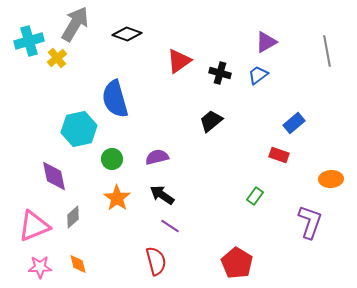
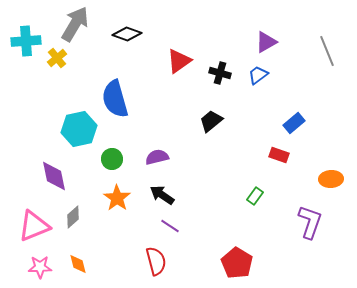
cyan cross: moved 3 px left; rotated 12 degrees clockwise
gray line: rotated 12 degrees counterclockwise
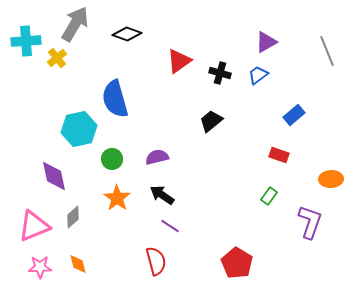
blue rectangle: moved 8 px up
green rectangle: moved 14 px right
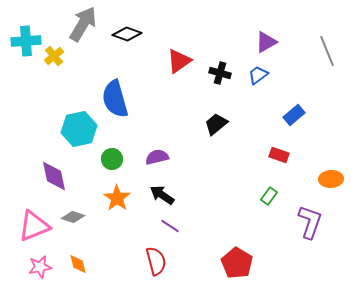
gray arrow: moved 8 px right
yellow cross: moved 3 px left, 2 px up
black trapezoid: moved 5 px right, 3 px down
gray diamond: rotated 60 degrees clockwise
pink star: rotated 10 degrees counterclockwise
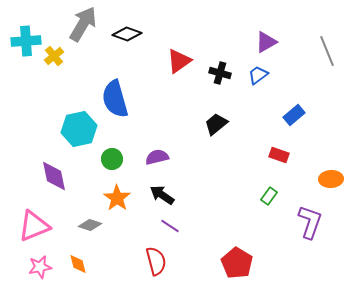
gray diamond: moved 17 px right, 8 px down
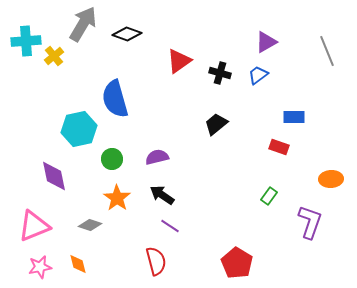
blue rectangle: moved 2 px down; rotated 40 degrees clockwise
red rectangle: moved 8 px up
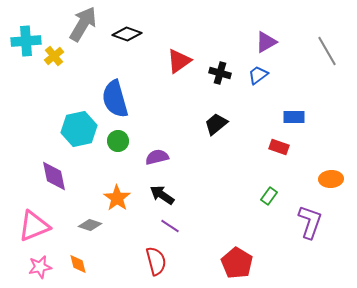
gray line: rotated 8 degrees counterclockwise
green circle: moved 6 px right, 18 px up
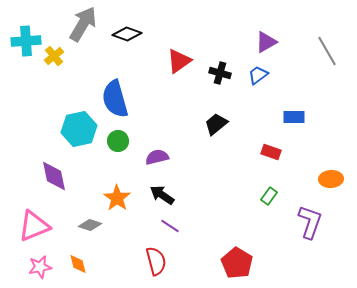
red rectangle: moved 8 px left, 5 px down
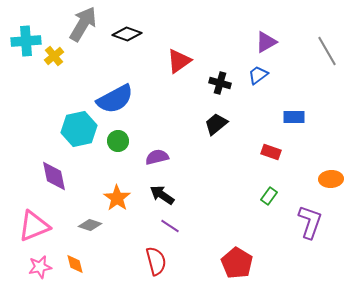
black cross: moved 10 px down
blue semicircle: rotated 102 degrees counterclockwise
orange diamond: moved 3 px left
